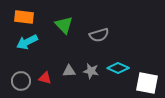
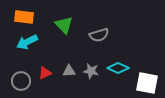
red triangle: moved 5 px up; rotated 40 degrees counterclockwise
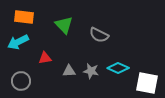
gray semicircle: rotated 42 degrees clockwise
cyan arrow: moved 9 px left
red triangle: moved 15 px up; rotated 16 degrees clockwise
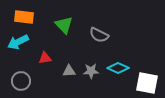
gray star: rotated 14 degrees counterclockwise
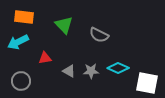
gray triangle: rotated 32 degrees clockwise
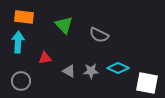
cyan arrow: rotated 120 degrees clockwise
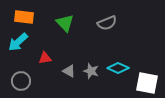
green triangle: moved 1 px right, 2 px up
gray semicircle: moved 8 px right, 12 px up; rotated 48 degrees counterclockwise
cyan arrow: rotated 135 degrees counterclockwise
gray star: rotated 21 degrees clockwise
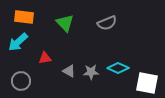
gray star: moved 1 px down; rotated 21 degrees counterclockwise
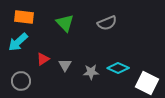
red triangle: moved 2 px left, 1 px down; rotated 24 degrees counterclockwise
gray triangle: moved 4 px left, 6 px up; rotated 32 degrees clockwise
white square: rotated 15 degrees clockwise
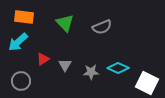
gray semicircle: moved 5 px left, 4 px down
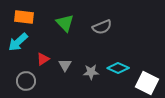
gray circle: moved 5 px right
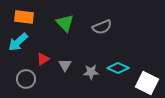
gray circle: moved 2 px up
